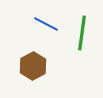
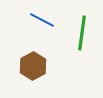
blue line: moved 4 px left, 4 px up
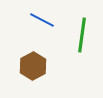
green line: moved 2 px down
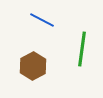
green line: moved 14 px down
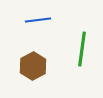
blue line: moved 4 px left; rotated 35 degrees counterclockwise
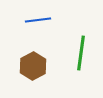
green line: moved 1 px left, 4 px down
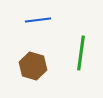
brown hexagon: rotated 16 degrees counterclockwise
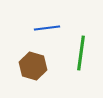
blue line: moved 9 px right, 8 px down
